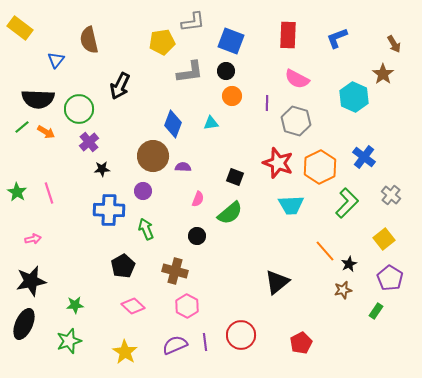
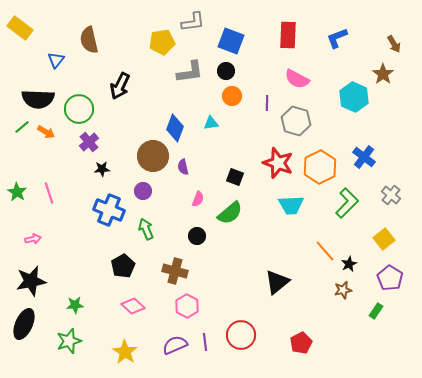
blue diamond at (173, 124): moved 2 px right, 4 px down
purple semicircle at (183, 167): rotated 105 degrees counterclockwise
blue cross at (109, 210): rotated 20 degrees clockwise
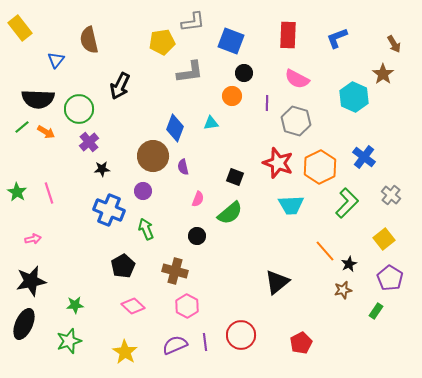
yellow rectangle at (20, 28): rotated 15 degrees clockwise
black circle at (226, 71): moved 18 px right, 2 px down
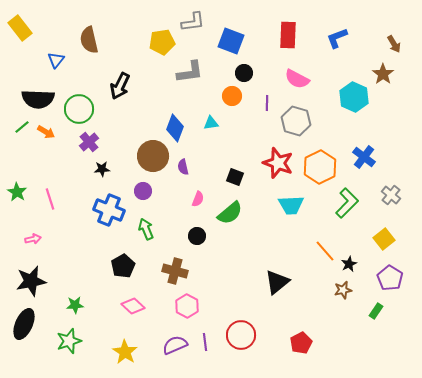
pink line at (49, 193): moved 1 px right, 6 px down
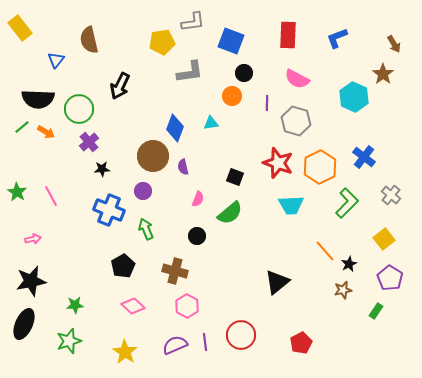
pink line at (50, 199): moved 1 px right, 3 px up; rotated 10 degrees counterclockwise
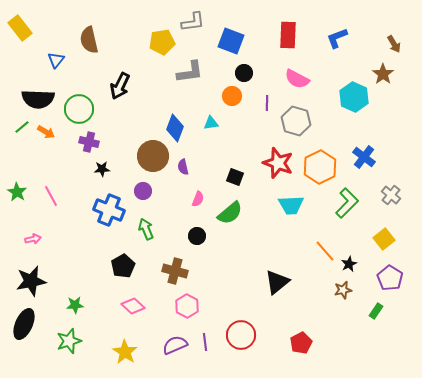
purple cross at (89, 142): rotated 36 degrees counterclockwise
